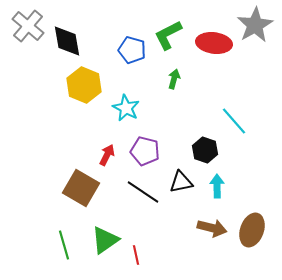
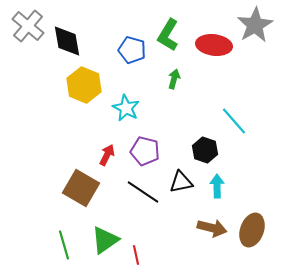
green L-shape: rotated 32 degrees counterclockwise
red ellipse: moved 2 px down
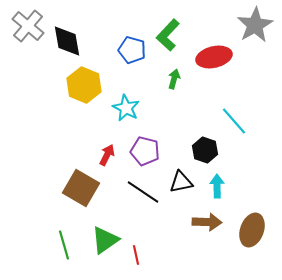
green L-shape: rotated 12 degrees clockwise
red ellipse: moved 12 px down; rotated 20 degrees counterclockwise
brown arrow: moved 5 px left, 6 px up; rotated 12 degrees counterclockwise
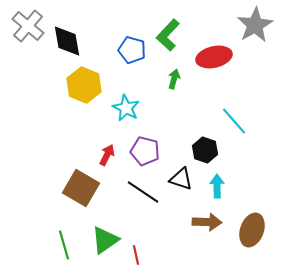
black triangle: moved 3 px up; rotated 30 degrees clockwise
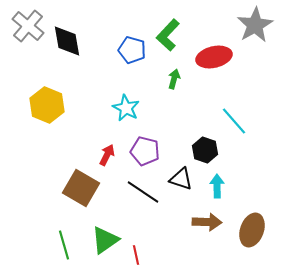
yellow hexagon: moved 37 px left, 20 px down
